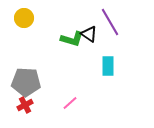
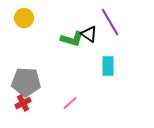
red cross: moved 2 px left, 2 px up
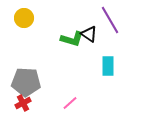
purple line: moved 2 px up
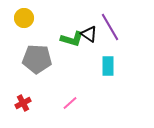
purple line: moved 7 px down
gray pentagon: moved 11 px right, 23 px up
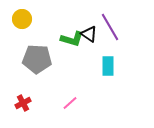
yellow circle: moved 2 px left, 1 px down
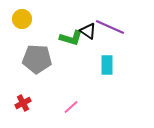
purple line: rotated 36 degrees counterclockwise
black triangle: moved 1 px left, 3 px up
green L-shape: moved 1 px left, 1 px up
cyan rectangle: moved 1 px left, 1 px up
pink line: moved 1 px right, 4 px down
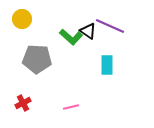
purple line: moved 1 px up
green L-shape: moved 1 px up; rotated 25 degrees clockwise
pink line: rotated 28 degrees clockwise
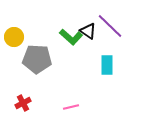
yellow circle: moved 8 px left, 18 px down
purple line: rotated 20 degrees clockwise
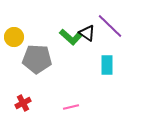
black triangle: moved 1 px left, 2 px down
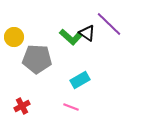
purple line: moved 1 px left, 2 px up
cyan rectangle: moved 27 px left, 15 px down; rotated 60 degrees clockwise
red cross: moved 1 px left, 3 px down
pink line: rotated 35 degrees clockwise
